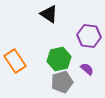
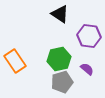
black triangle: moved 11 px right
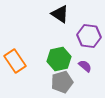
purple semicircle: moved 2 px left, 3 px up
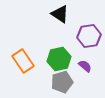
purple hexagon: rotated 15 degrees counterclockwise
orange rectangle: moved 8 px right
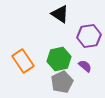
gray pentagon: rotated 10 degrees counterclockwise
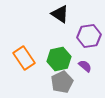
orange rectangle: moved 1 px right, 3 px up
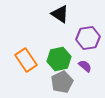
purple hexagon: moved 1 px left, 2 px down
orange rectangle: moved 2 px right, 2 px down
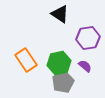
green hexagon: moved 4 px down
gray pentagon: moved 1 px right
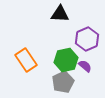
black triangle: rotated 30 degrees counterclockwise
purple hexagon: moved 1 px left, 1 px down; rotated 15 degrees counterclockwise
green hexagon: moved 7 px right, 3 px up
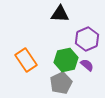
purple semicircle: moved 2 px right, 1 px up
gray pentagon: moved 2 px left, 1 px down
